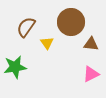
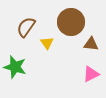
green star: rotated 25 degrees clockwise
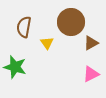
brown semicircle: moved 2 px left; rotated 25 degrees counterclockwise
brown triangle: moved 1 px up; rotated 35 degrees counterclockwise
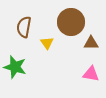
brown triangle: rotated 28 degrees clockwise
pink triangle: rotated 36 degrees clockwise
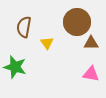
brown circle: moved 6 px right
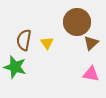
brown semicircle: moved 13 px down
brown triangle: rotated 42 degrees counterclockwise
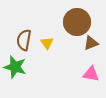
brown triangle: rotated 21 degrees clockwise
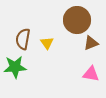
brown circle: moved 2 px up
brown semicircle: moved 1 px left, 1 px up
green star: rotated 20 degrees counterclockwise
